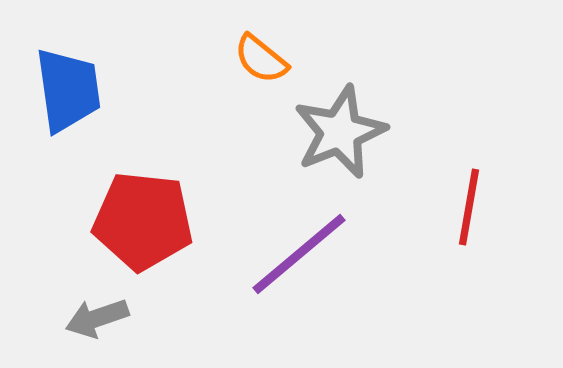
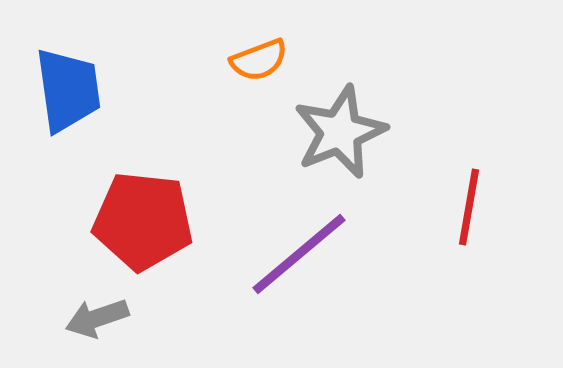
orange semicircle: moved 2 px left, 1 px down; rotated 60 degrees counterclockwise
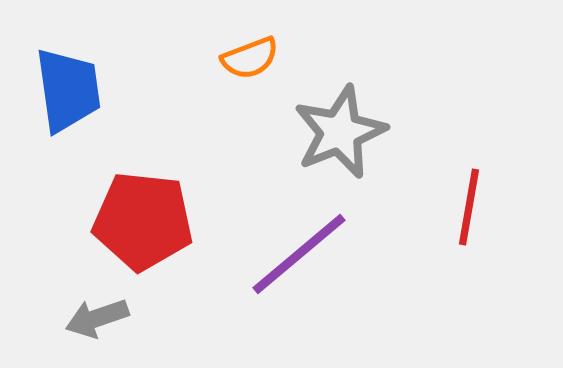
orange semicircle: moved 9 px left, 2 px up
